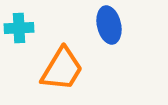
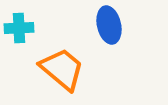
orange trapezoid: rotated 81 degrees counterclockwise
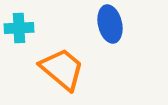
blue ellipse: moved 1 px right, 1 px up
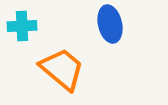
cyan cross: moved 3 px right, 2 px up
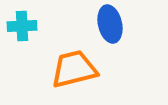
orange trapezoid: moved 12 px right; rotated 54 degrees counterclockwise
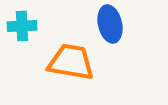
orange trapezoid: moved 3 px left, 7 px up; rotated 24 degrees clockwise
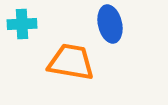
cyan cross: moved 2 px up
